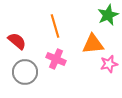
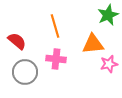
pink cross: rotated 18 degrees counterclockwise
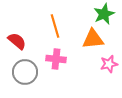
green star: moved 4 px left, 1 px up
orange triangle: moved 5 px up
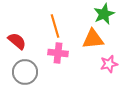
pink cross: moved 2 px right, 6 px up
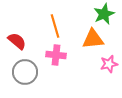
pink cross: moved 2 px left, 2 px down
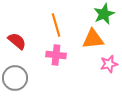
orange line: moved 1 px right, 1 px up
gray circle: moved 10 px left, 6 px down
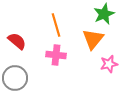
orange triangle: rotated 45 degrees counterclockwise
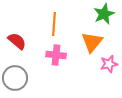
orange line: moved 2 px left, 1 px up; rotated 20 degrees clockwise
orange triangle: moved 1 px left, 3 px down
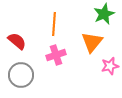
pink cross: rotated 24 degrees counterclockwise
pink star: moved 1 px right, 2 px down
gray circle: moved 6 px right, 3 px up
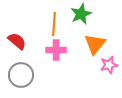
green star: moved 23 px left
orange triangle: moved 3 px right, 2 px down
pink cross: moved 5 px up; rotated 18 degrees clockwise
pink star: moved 1 px left, 1 px up
